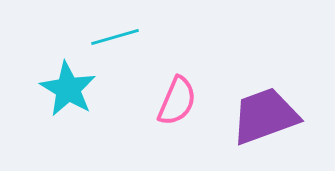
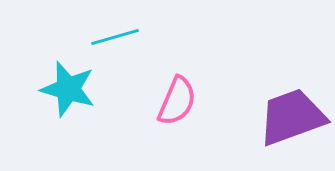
cyan star: rotated 14 degrees counterclockwise
purple trapezoid: moved 27 px right, 1 px down
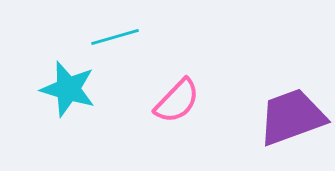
pink semicircle: rotated 21 degrees clockwise
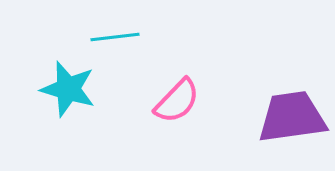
cyan line: rotated 9 degrees clockwise
purple trapezoid: rotated 12 degrees clockwise
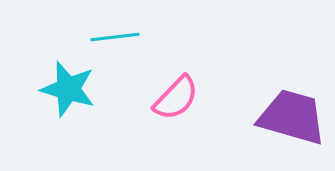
pink semicircle: moved 1 px left, 3 px up
purple trapezoid: rotated 24 degrees clockwise
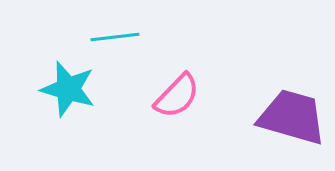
pink semicircle: moved 1 px right, 2 px up
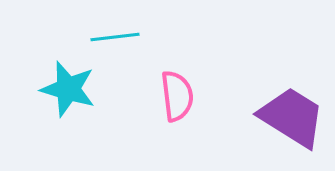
pink semicircle: rotated 51 degrees counterclockwise
purple trapezoid: rotated 16 degrees clockwise
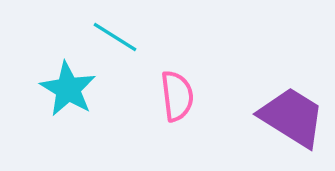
cyan line: rotated 39 degrees clockwise
cyan star: rotated 14 degrees clockwise
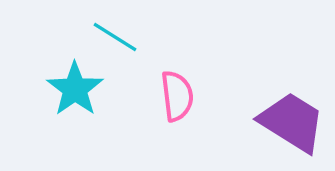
cyan star: moved 7 px right; rotated 6 degrees clockwise
purple trapezoid: moved 5 px down
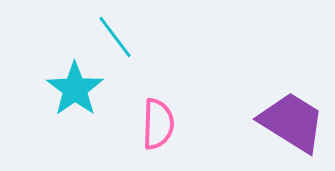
cyan line: rotated 21 degrees clockwise
pink semicircle: moved 19 px left, 28 px down; rotated 9 degrees clockwise
